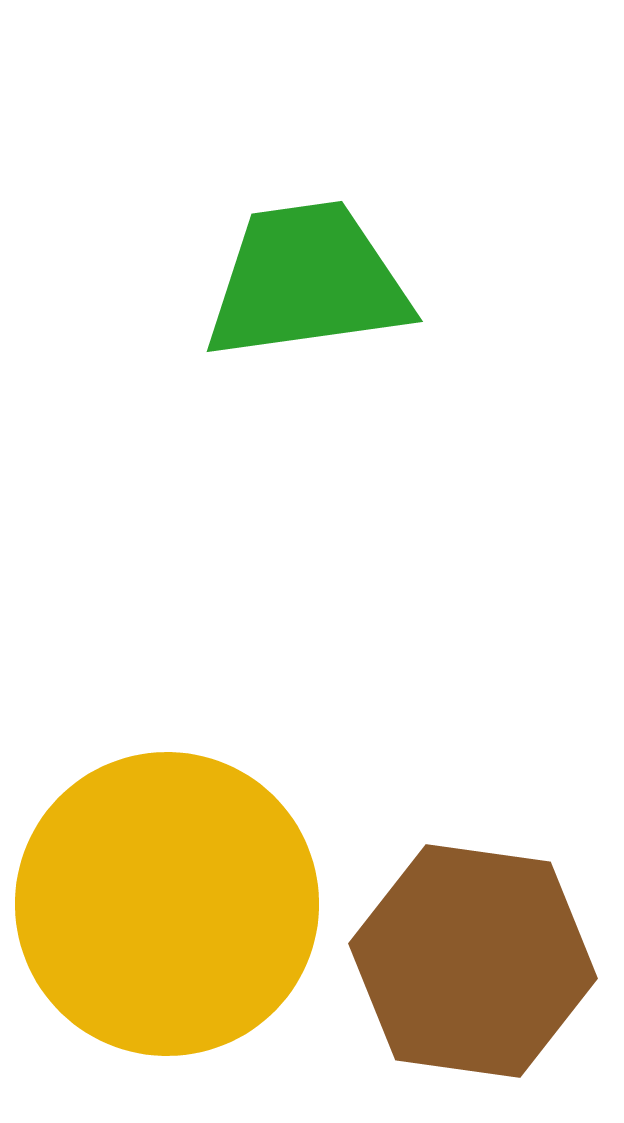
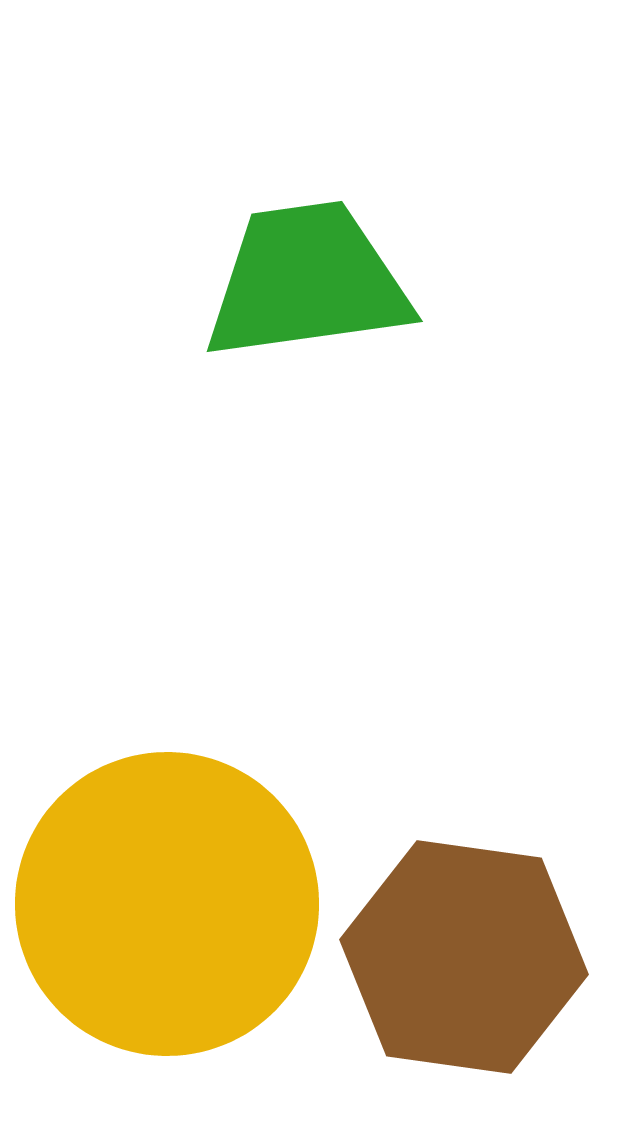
brown hexagon: moved 9 px left, 4 px up
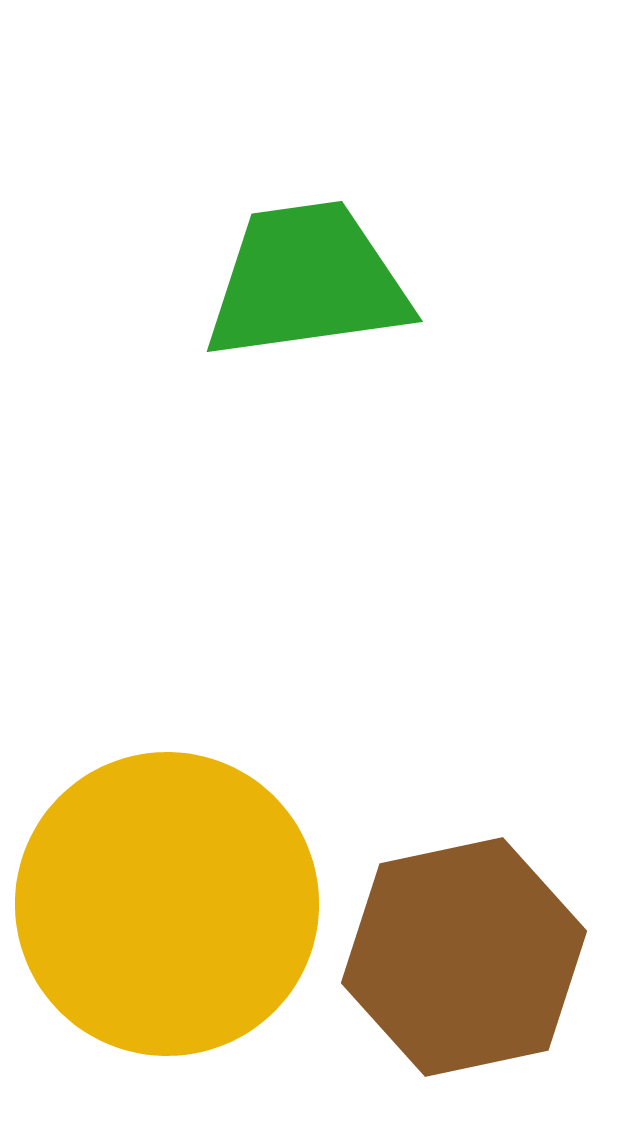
brown hexagon: rotated 20 degrees counterclockwise
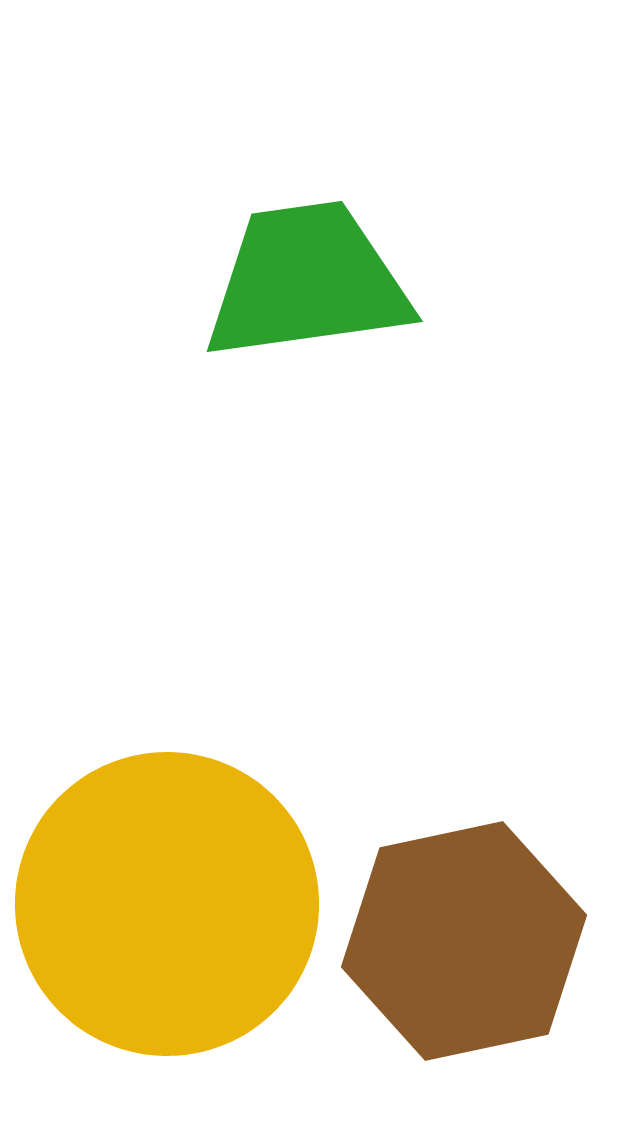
brown hexagon: moved 16 px up
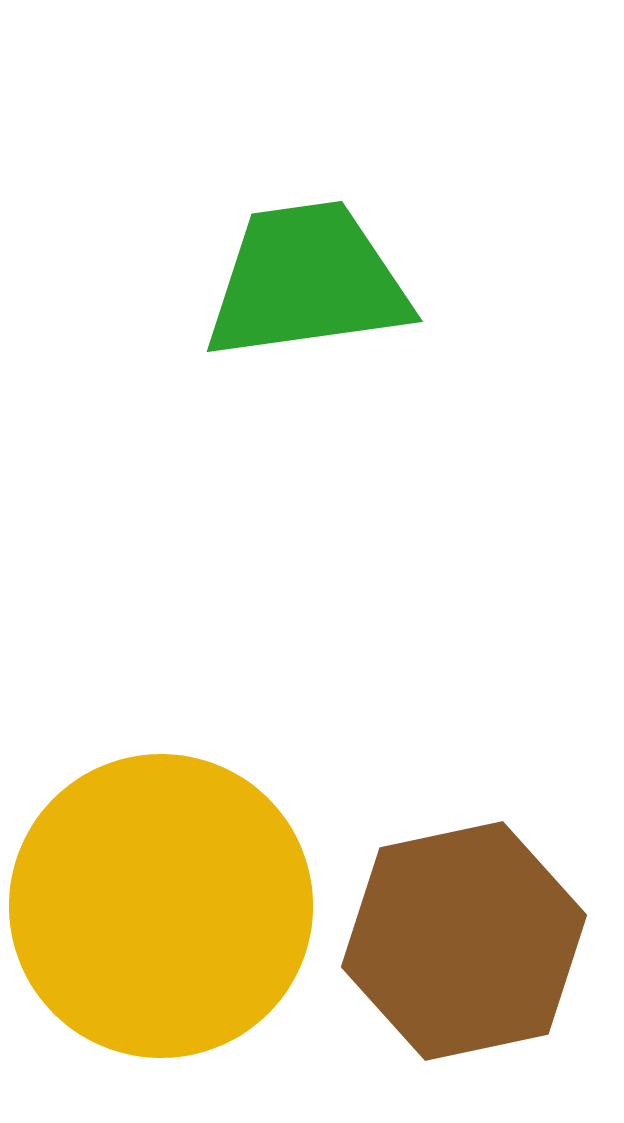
yellow circle: moved 6 px left, 2 px down
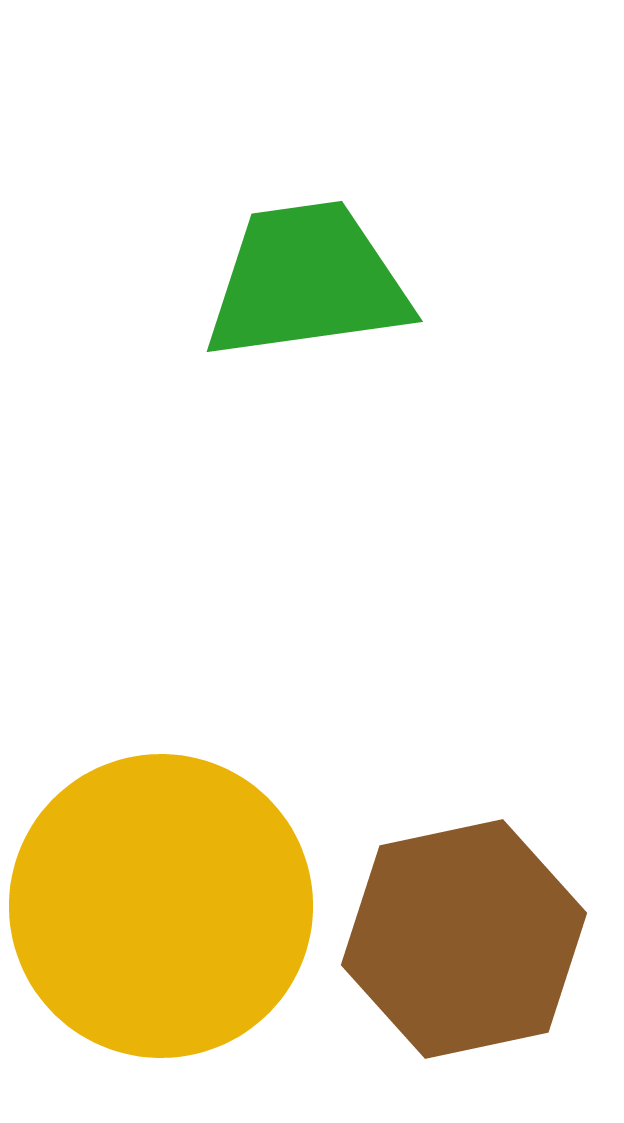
brown hexagon: moved 2 px up
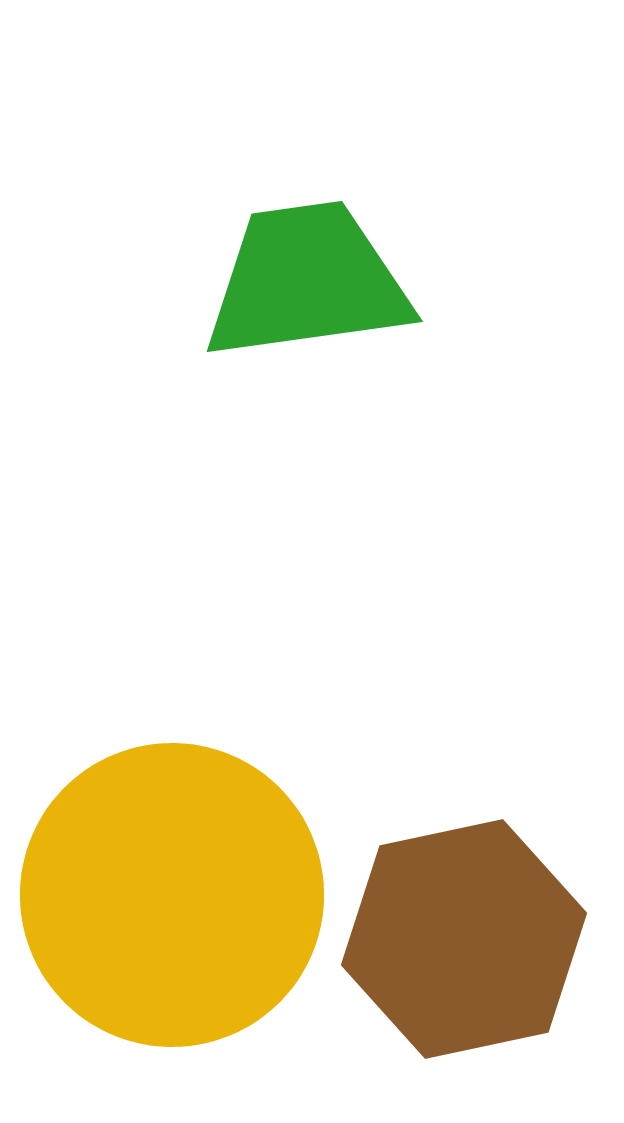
yellow circle: moved 11 px right, 11 px up
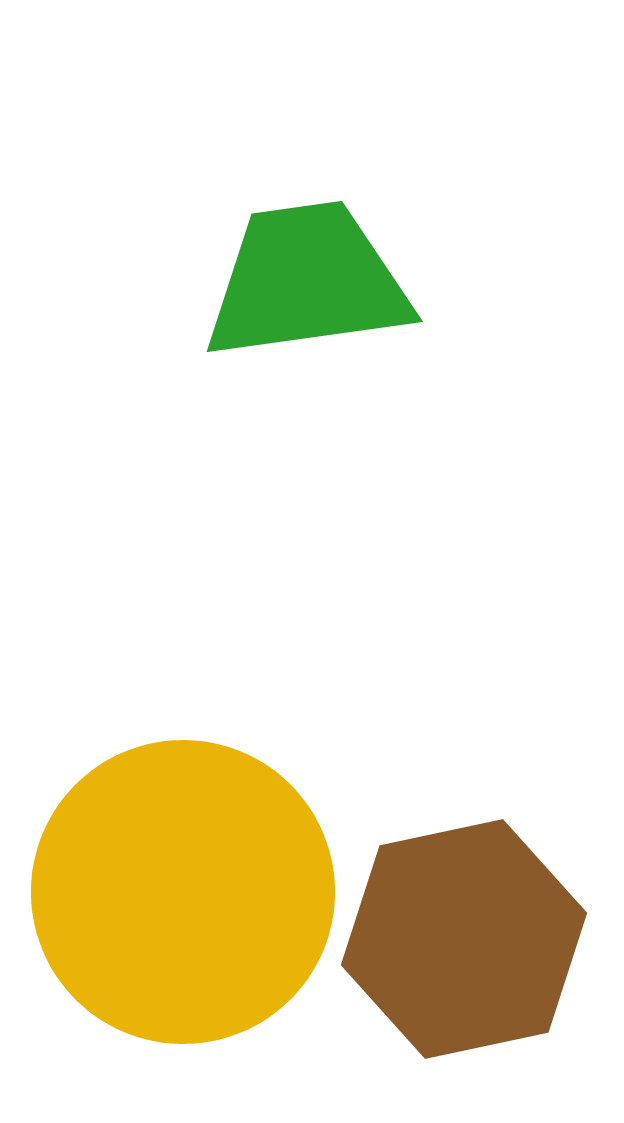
yellow circle: moved 11 px right, 3 px up
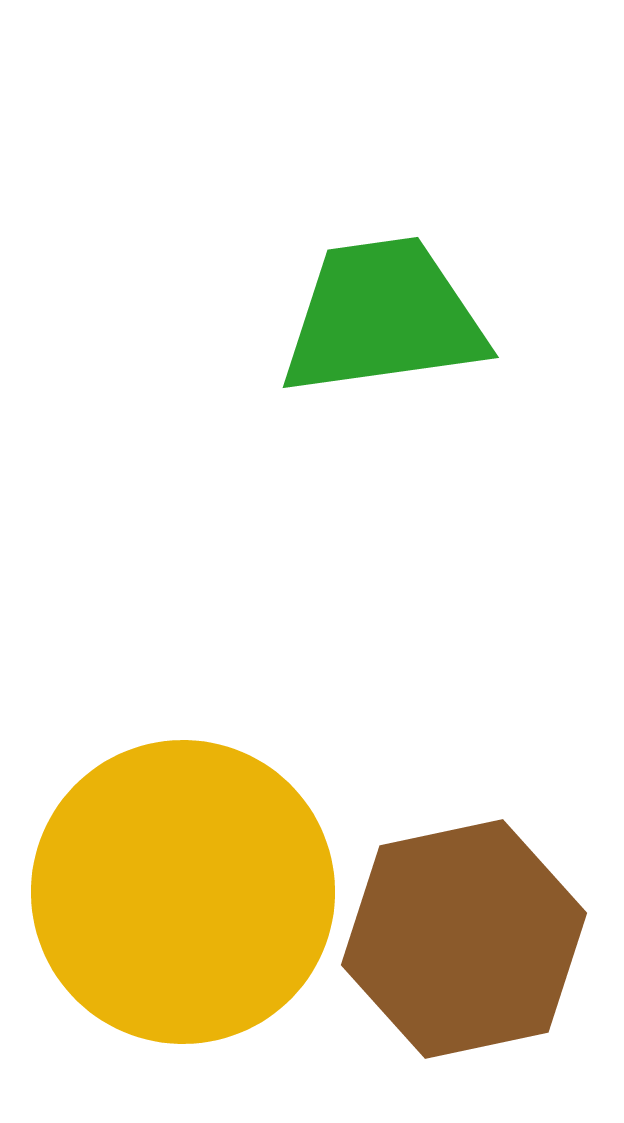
green trapezoid: moved 76 px right, 36 px down
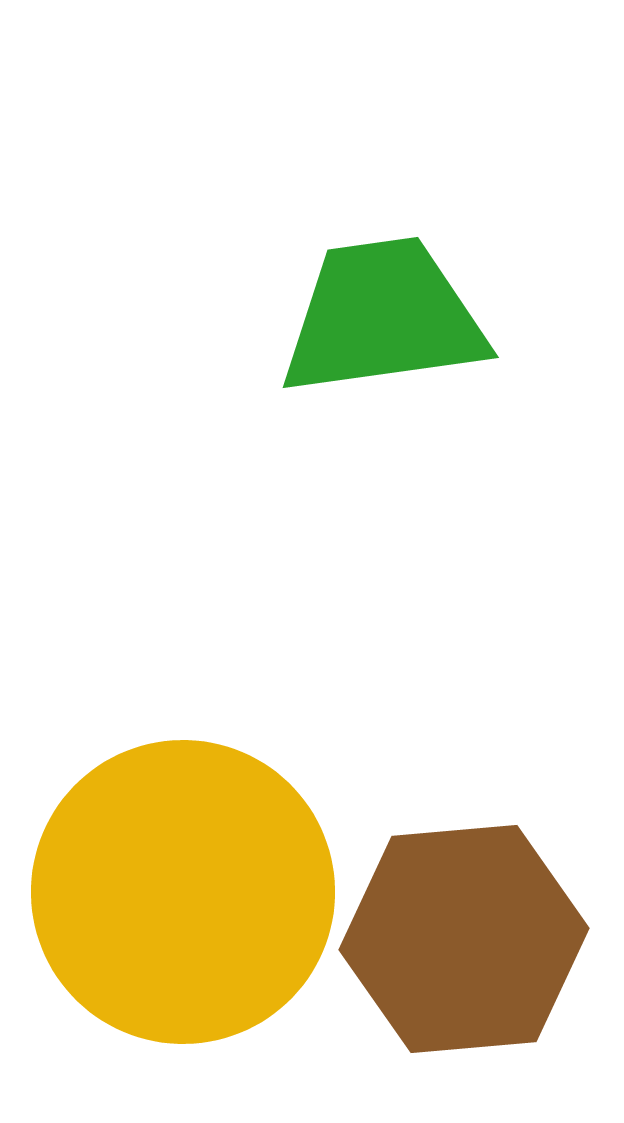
brown hexagon: rotated 7 degrees clockwise
